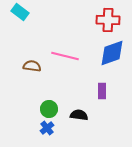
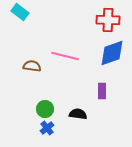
green circle: moved 4 px left
black semicircle: moved 1 px left, 1 px up
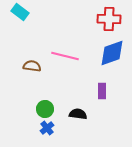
red cross: moved 1 px right, 1 px up
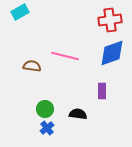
cyan rectangle: rotated 66 degrees counterclockwise
red cross: moved 1 px right, 1 px down; rotated 10 degrees counterclockwise
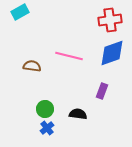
pink line: moved 4 px right
purple rectangle: rotated 21 degrees clockwise
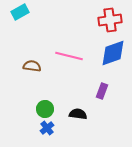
blue diamond: moved 1 px right
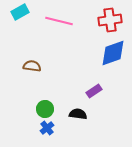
pink line: moved 10 px left, 35 px up
purple rectangle: moved 8 px left; rotated 35 degrees clockwise
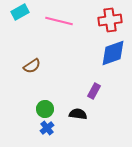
brown semicircle: rotated 138 degrees clockwise
purple rectangle: rotated 28 degrees counterclockwise
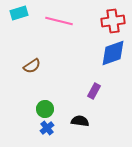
cyan rectangle: moved 1 px left, 1 px down; rotated 12 degrees clockwise
red cross: moved 3 px right, 1 px down
black semicircle: moved 2 px right, 7 px down
